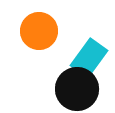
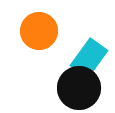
black circle: moved 2 px right, 1 px up
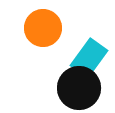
orange circle: moved 4 px right, 3 px up
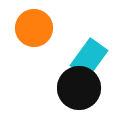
orange circle: moved 9 px left
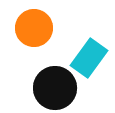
black circle: moved 24 px left
